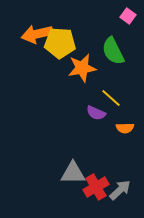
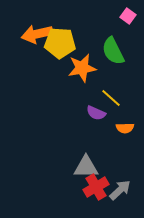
gray triangle: moved 13 px right, 6 px up
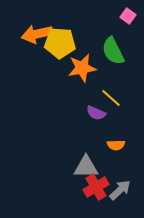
orange semicircle: moved 9 px left, 17 px down
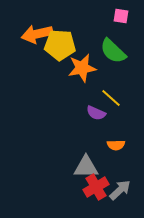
pink square: moved 7 px left; rotated 28 degrees counterclockwise
yellow pentagon: moved 2 px down
green semicircle: rotated 20 degrees counterclockwise
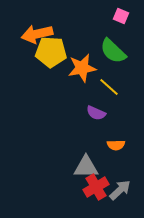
pink square: rotated 14 degrees clockwise
yellow pentagon: moved 9 px left, 7 px down
yellow line: moved 2 px left, 11 px up
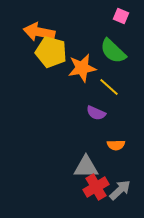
orange arrow: moved 2 px right, 2 px up; rotated 24 degrees clockwise
yellow pentagon: rotated 12 degrees clockwise
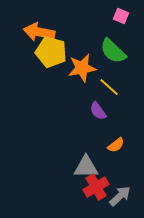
purple semicircle: moved 2 px right, 2 px up; rotated 30 degrees clockwise
orange semicircle: rotated 36 degrees counterclockwise
gray arrow: moved 6 px down
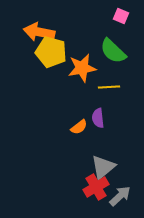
yellow line: rotated 45 degrees counterclockwise
purple semicircle: moved 7 px down; rotated 30 degrees clockwise
orange semicircle: moved 37 px left, 18 px up
gray triangle: moved 17 px right; rotated 40 degrees counterclockwise
